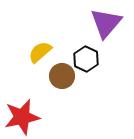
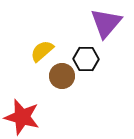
yellow semicircle: moved 2 px right, 1 px up
black hexagon: rotated 25 degrees counterclockwise
red star: rotated 27 degrees clockwise
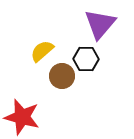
purple triangle: moved 6 px left, 1 px down
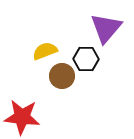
purple triangle: moved 6 px right, 4 px down
yellow semicircle: moved 3 px right; rotated 20 degrees clockwise
red star: rotated 9 degrees counterclockwise
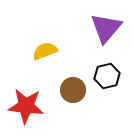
black hexagon: moved 21 px right, 17 px down; rotated 15 degrees counterclockwise
brown circle: moved 11 px right, 14 px down
red star: moved 4 px right, 11 px up
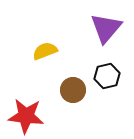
red star: moved 10 px down
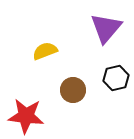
black hexagon: moved 9 px right, 2 px down
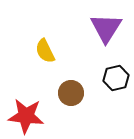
purple triangle: rotated 8 degrees counterclockwise
yellow semicircle: rotated 95 degrees counterclockwise
brown circle: moved 2 px left, 3 px down
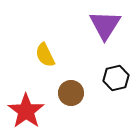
purple triangle: moved 1 px left, 3 px up
yellow semicircle: moved 4 px down
red star: moved 5 px up; rotated 30 degrees clockwise
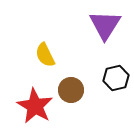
brown circle: moved 3 px up
red star: moved 9 px right, 5 px up; rotated 6 degrees counterclockwise
